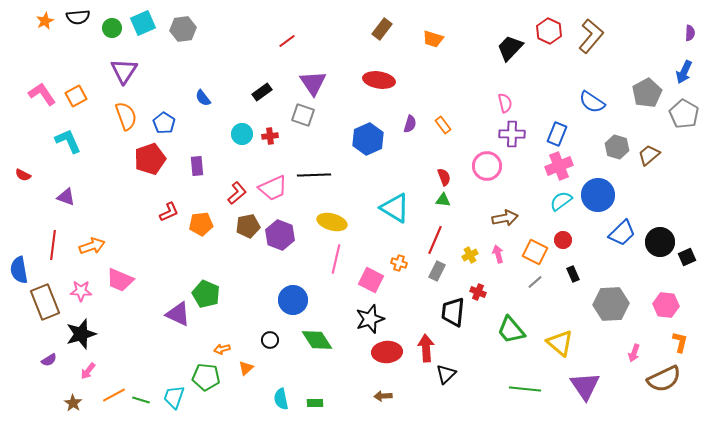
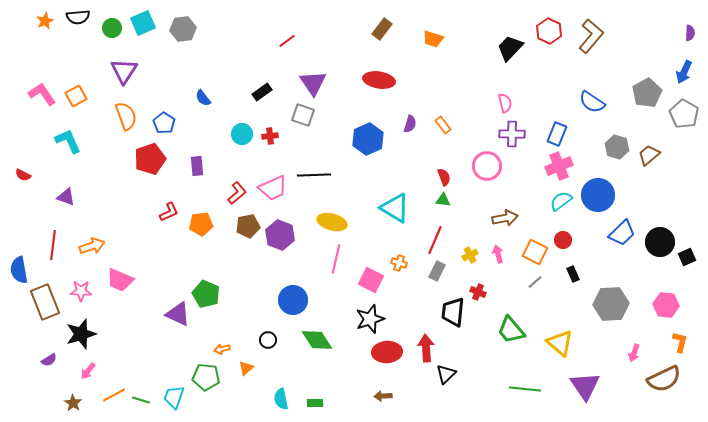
black circle at (270, 340): moved 2 px left
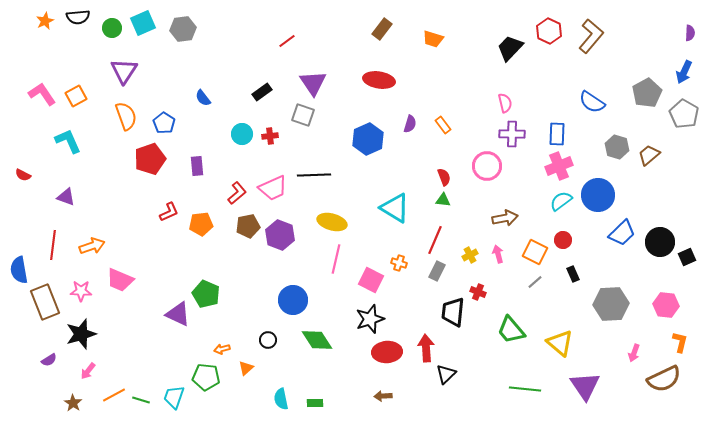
blue rectangle at (557, 134): rotated 20 degrees counterclockwise
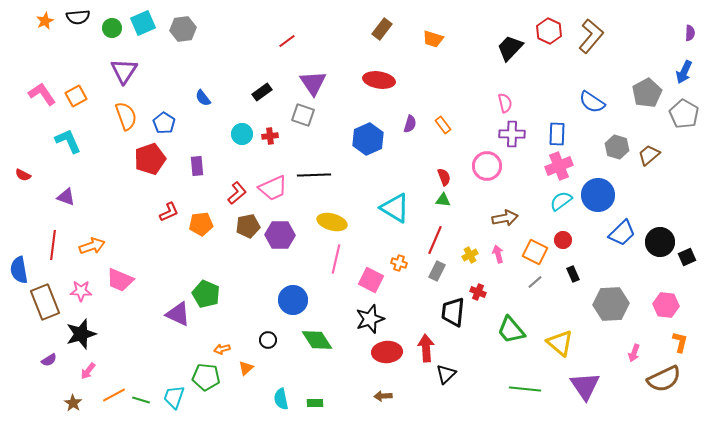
purple hexagon at (280, 235): rotated 20 degrees counterclockwise
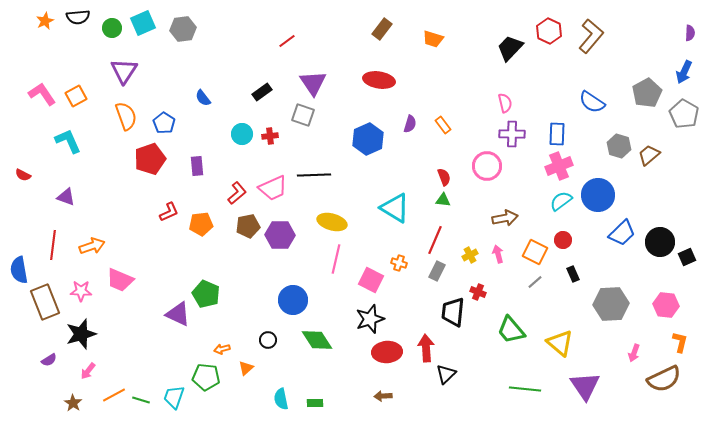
gray hexagon at (617, 147): moved 2 px right, 1 px up
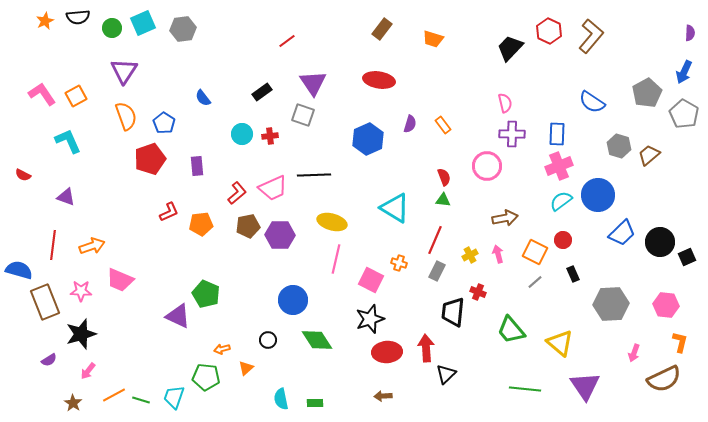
blue semicircle at (19, 270): rotated 116 degrees clockwise
purple triangle at (178, 314): moved 2 px down
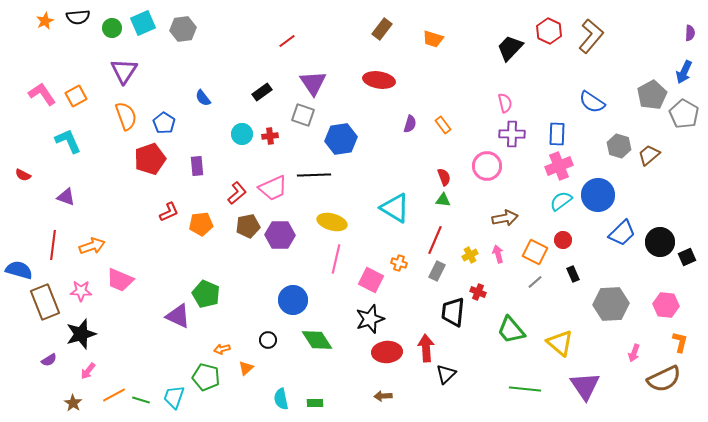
gray pentagon at (647, 93): moved 5 px right, 2 px down
blue hexagon at (368, 139): moved 27 px left; rotated 16 degrees clockwise
green pentagon at (206, 377): rotated 8 degrees clockwise
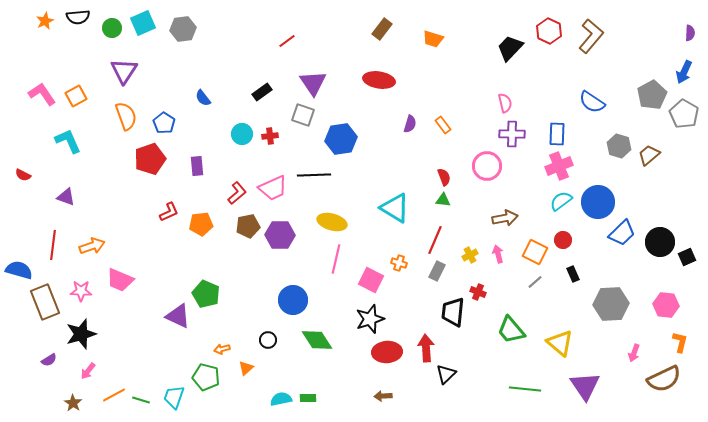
blue circle at (598, 195): moved 7 px down
cyan semicircle at (281, 399): rotated 90 degrees clockwise
green rectangle at (315, 403): moved 7 px left, 5 px up
